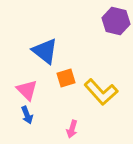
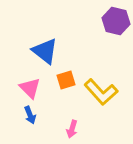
orange square: moved 2 px down
pink triangle: moved 3 px right, 2 px up
blue arrow: moved 3 px right
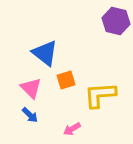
blue triangle: moved 2 px down
pink triangle: moved 1 px right
yellow L-shape: moved 1 px left, 3 px down; rotated 128 degrees clockwise
blue arrow: rotated 24 degrees counterclockwise
pink arrow: rotated 42 degrees clockwise
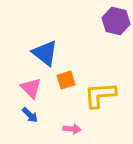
pink arrow: rotated 144 degrees counterclockwise
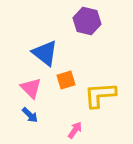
purple hexagon: moved 29 px left
pink arrow: moved 3 px right, 1 px down; rotated 60 degrees counterclockwise
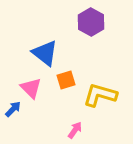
purple hexagon: moved 4 px right, 1 px down; rotated 16 degrees clockwise
yellow L-shape: rotated 20 degrees clockwise
blue arrow: moved 17 px left, 6 px up; rotated 90 degrees counterclockwise
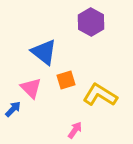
blue triangle: moved 1 px left, 1 px up
yellow L-shape: rotated 16 degrees clockwise
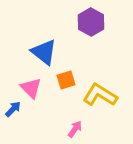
pink arrow: moved 1 px up
